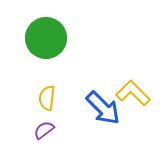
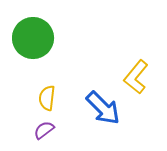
green circle: moved 13 px left
yellow L-shape: moved 3 px right, 16 px up; rotated 96 degrees counterclockwise
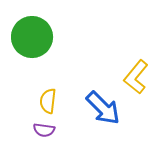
green circle: moved 1 px left, 1 px up
yellow semicircle: moved 1 px right, 3 px down
purple semicircle: rotated 135 degrees counterclockwise
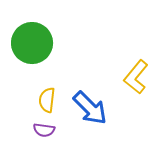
green circle: moved 6 px down
yellow semicircle: moved 1 px left, 1 px up
blue arrow: moved 13 px left
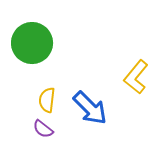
purple semicircle: moved 1 px left, 1 px up; rotated 30 degrees clockwise
